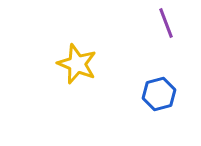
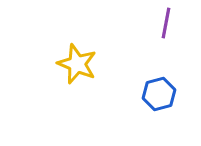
purple line: rotated 32 degrees clockwise
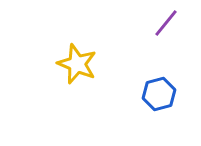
purple line: rotated 28 degrees clockwise
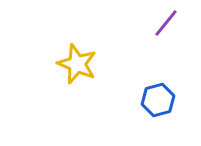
blue hexagon: moved 1 px left, 6 px down
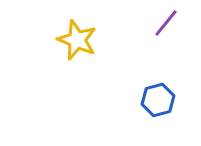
yellow star: moved 24 px up
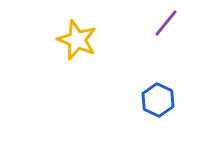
blue hexagon: rotated 20 degrees counterclockwise
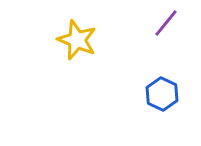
blue hexagon: moved 4 px right, 6 px up
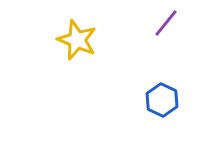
blue hexagon: moved 6 px down
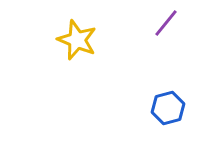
blue hexagon: moved 6 px right, 8 px down; rotated 20 degrees clockwise
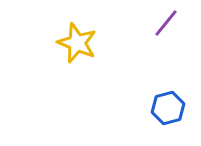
yellow star: moved 3 px down
